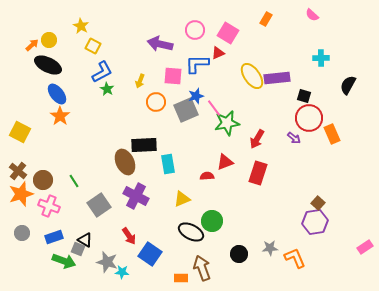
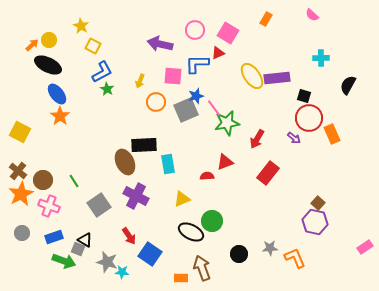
red rectangle at (258, 173): moved 10 px right; rotated 20 degrees clockwise
orange star at (21, 194): rotated 10 degrees counterclockwise
purple hexagon at (315, 222): rotated 20 degrees clockwise
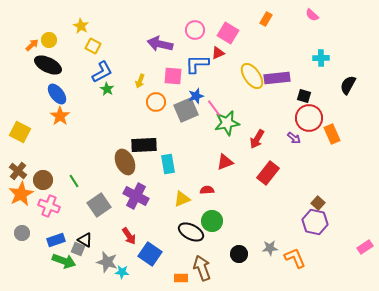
red semicircle at (207, 176): moved 14 px down
blue rectangle at (54, 237): moved 2 px right, 3 px down
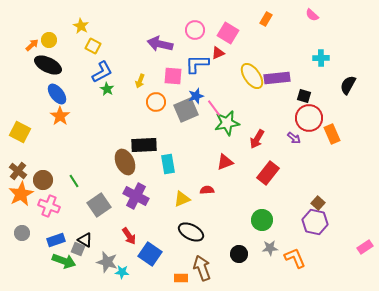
green circle at (212, 221): moved 50 px right, 1 px up
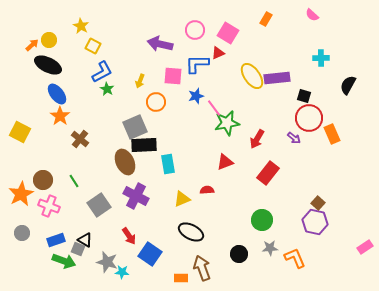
gray square at (186, 110): moved 51 px left, 17 px down
brown cross at (18, 171): moved 62 px right, 32 px up
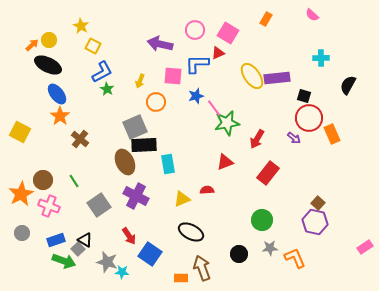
gray square at (78, 249): rotated 24 degrees clockwise
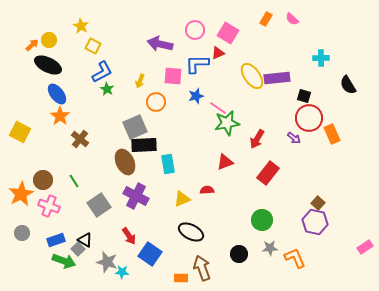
pink semicircle at (312, 15): moved 20 px left, 4 px down
black semicircle at (348, 85): rotated 60 degrees counterclockwise
pink line at (214, 108): moved 4 px right; rotated 18 degrees counterclockwise
